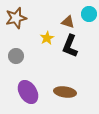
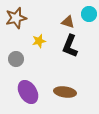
yellow star: moved 8 px left, 3 px down; rotated 16 degrees clockwise
gray circle: moved 3 px down
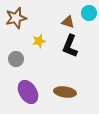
cyan circle: moved 1 px up
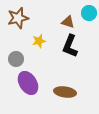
brown star: moved 2 px right
purple ellipse: moved 9 px up
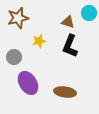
gray circle: moved 2 px left, 2 px up
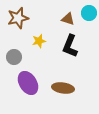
brown triangle: moved 3 px up
brown ellipse: moved 2 px left, 4 px up
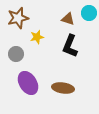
yellow star: moved 2 px left, 4 px up
gray circle: moved 2 px right, 3 px up
